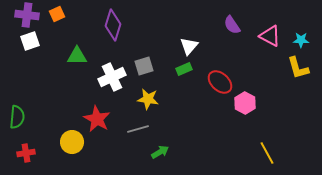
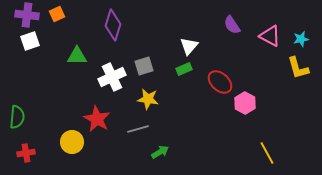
cyan star: moved 1 px up; rotated 14 degrees counterclockwise
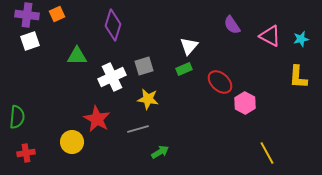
yellow L-shape: moved 9 px down; rotated 20 degrees clockwise
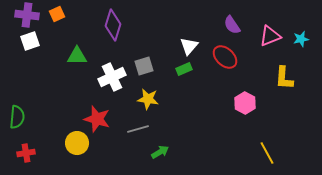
pink triangle: rotated 50 degrees counterclockwise
yellow L-shape: moved 14 px left, 1 px down
red ellipse: moved 5 px right, 25 px up
red star: rotated 12 degrees counterclockwise
yellow circle: moved 5 px right, 1 px down
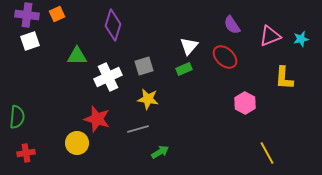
white cross: moved 4 px left
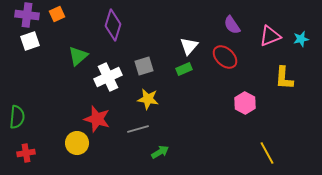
green triangle: moved 1 px right; rotated 40 degrees counterclockwise
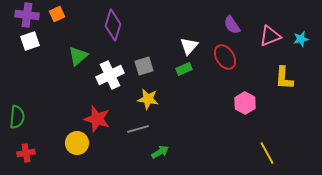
red ellipse: rotated 15 degrees clockwise
white cross: moved 2 px right, 2 px up
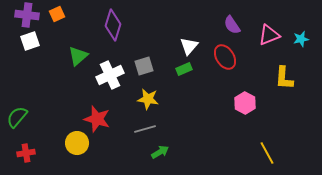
pink triangle: moved 1 px left, 1 px up
green semicircle: rotated 145 degrees counterclockwise
gray line: moved 7 px right
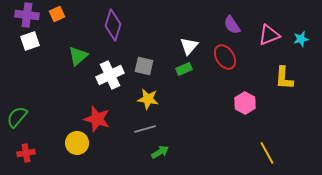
gray square: rotated 30 degrees clockwise
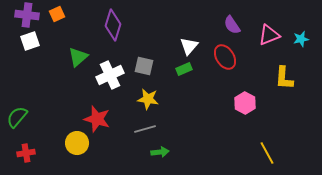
green triangle: moved 1 px down
green arrow: rotated 24 degrees clockwise
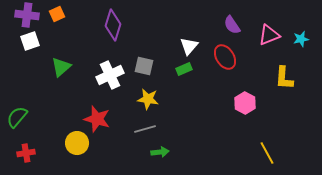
green triangle: moved 17 px left, 10 px down
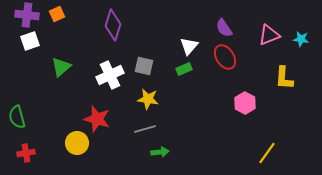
purple semicircle: moved 8 px left, 3 px down
cyan star: rotated 21 degrees clockwise
green semicircle: rotated 55 degrees counterclockwise
yellow line: rotated 65 degrees clockwise
